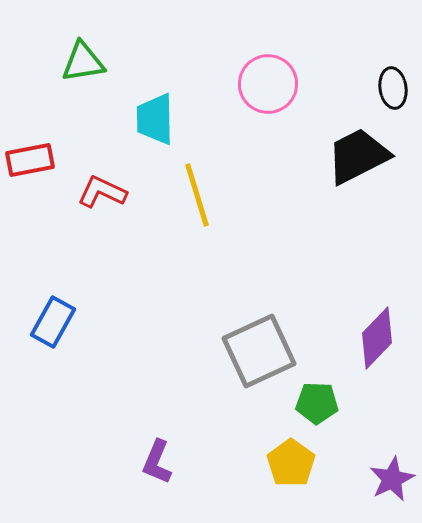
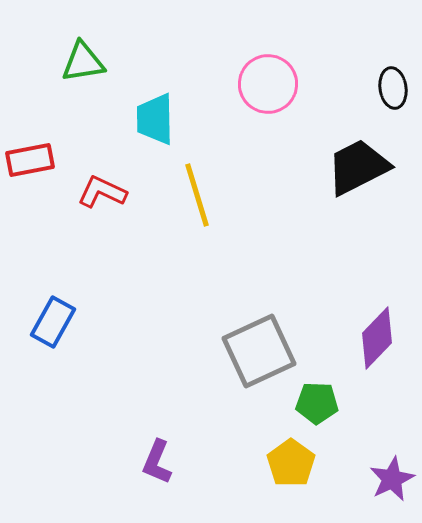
black trapezoid: moved 11 px down
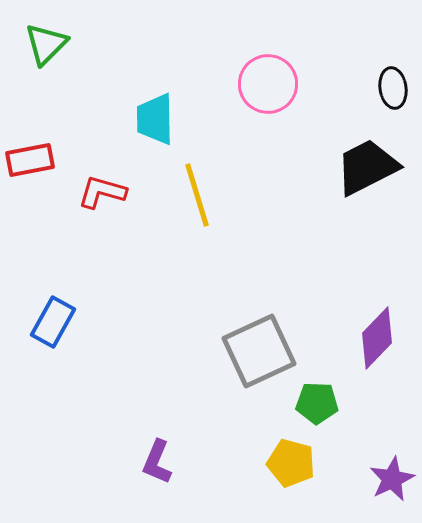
green triangle: moved 37 px left, 18 px up; rotated 36 degrees counterclockwise
black trapezoid: moved 9 px right
red L-shape: rotated 9 degrees counterclockwise
yellow pentagon: rotated 21 degrees counterclockwise
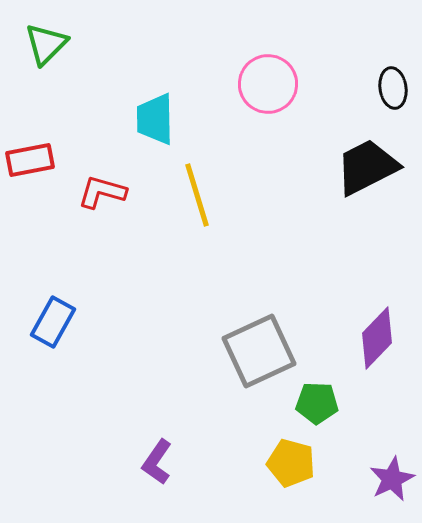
purple L-shape: rotated 12 degrees clockwise
